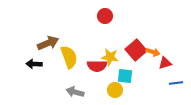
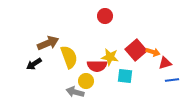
black arrow: rotated 35 degrees counterclockwise
blue line: moved 4 px left, 3 px up
yellow circle: moved 29 px left, 9 px up
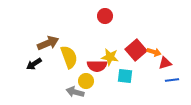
orange arrow: moved 1 px right
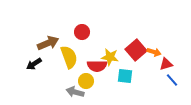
red circle: moved 23 px left, 16 px down
red triangle: moved 1 px right, 1 px down
blue line: rotated 56 degrees clockwise
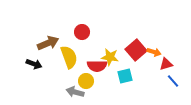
black arrow: rotated 126 degrees counterclockwise
cyan square: rotated 21 degrees counterclockwise
blue line: moved 1 px right, 1 px down
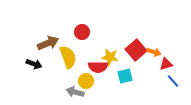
yellow semicircle: moved 1 px left
red semicircle: moved 1 px right, 1 px down
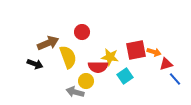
red square: rotated 30 degrees clockwise
black arrow: moved 1 px right
cyan square: rotated 21 degrees counterclockwise
blue line: moved 2 px right, 2 px up
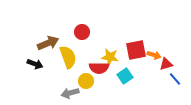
orange arrow: moved 3 px down
red semicircle: moved 1 px right, 1 px down
gray arrow: moved 5 px left, 1 px down; rotated 30 degrees counterclockwise
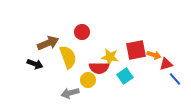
yellow circle: moved 2 px right, 1 px up
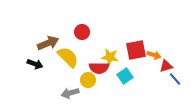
yellow semicircle: rotated 25 degrees counterclockwise
red triangle: moved 2 px down
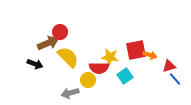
red circle: moved 22 px left
orange arrow: moved 4 px left
red triangle: moved 3 px right
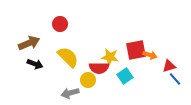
red circle: moved 8 px up
brown arrow: moved 19 px left
